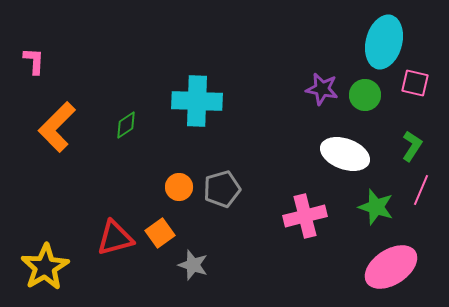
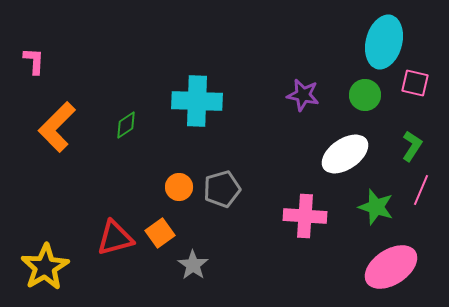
purple star: moved 19 px left, 6 px down
white ellipse: rotated 54 degrees counterclockwise
pink cross: rotated 18 degrees clockwise
gray star: rotated 16 degrees clockwise
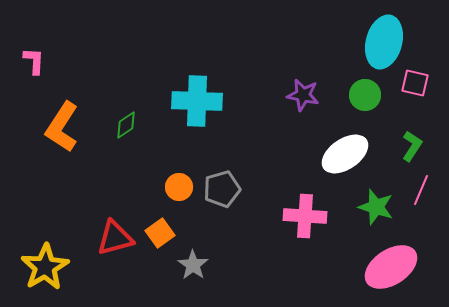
orange L-shape: moved 5 px right; rotated 12 degrees counterclockwise
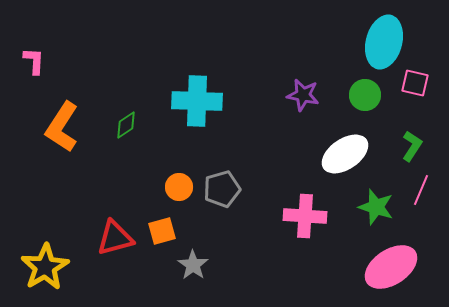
orange square: moved 2 px right, 2 px up; rotated 20 degrees clockwise
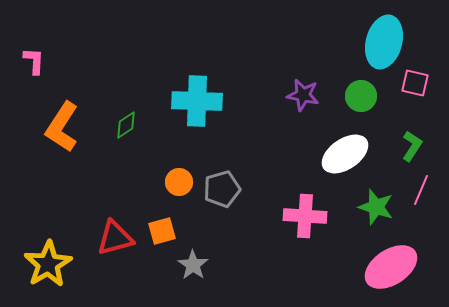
green circle: moved 4 px left, 1 px down
orange circle: moved 5 px up
yellow star: moved 3 px right, 3 px up
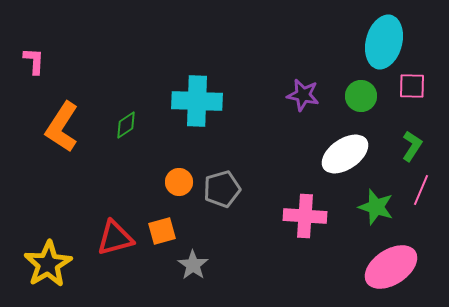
pink square: moved 3 px left, 3 px down; rotated 12 degrees counterclockwise
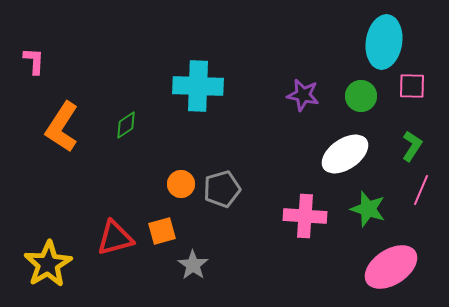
cyan ellipse: rotated 6 degrees counterclockwise
cyan cross: moved 1 px right, 15 px up
orange circle: moved 2 px right, 2 px down
green star: moved 8 px left, 2 px down
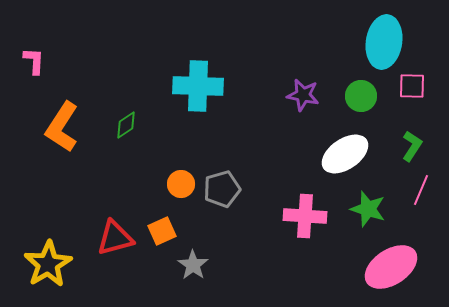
orange square: rotated 8 degrees counterclockwise
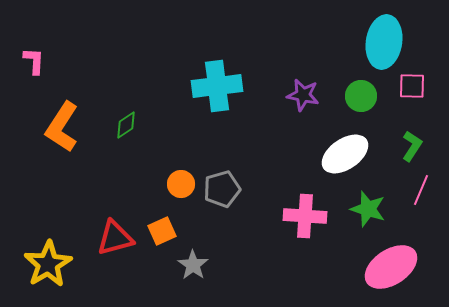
cyan cross: moved 19 px right; rotated 9 degrees counterclockwise
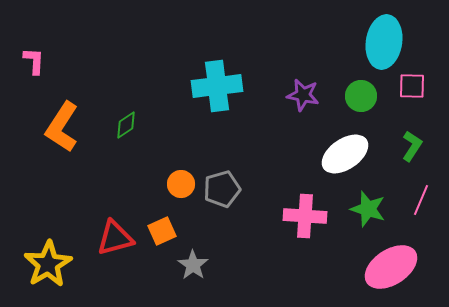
pink line: moved 10 px down
